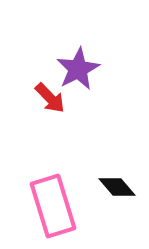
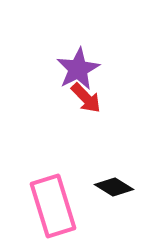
red arrow: moved 36 px right
black diamond: moved 3 px left; rotated 18 degrees counterclockwise
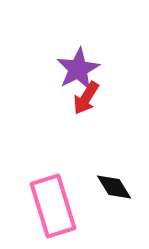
red arrow: rotated 76 degrees clockwise
black diamond: rotated 27 degrees clockwise
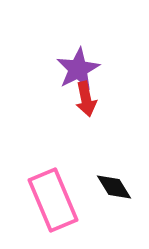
red arrow: moved 1 px down; rotated 44 degrees counterclockwise
pink rectangle: moved 6 px up; rotated 6 degrees counterclockwise
